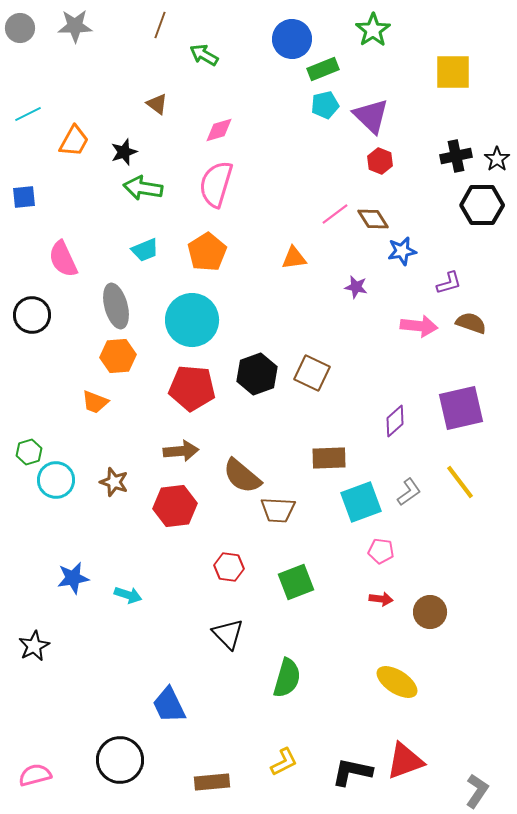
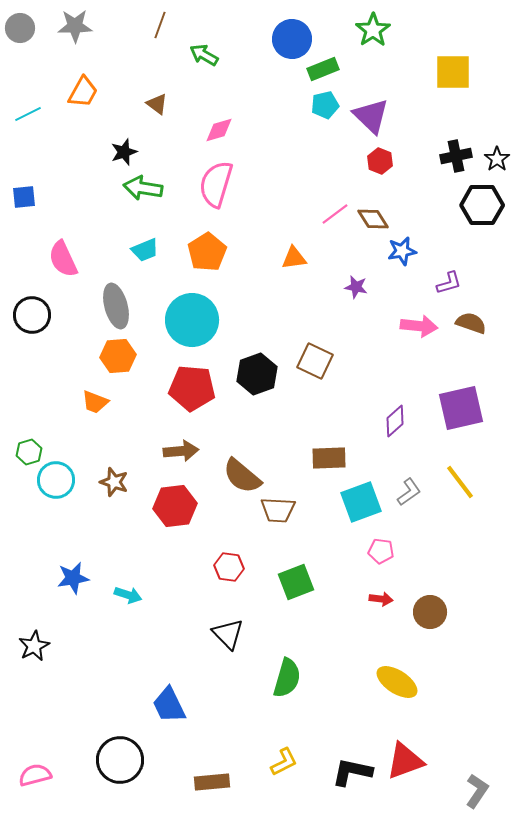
orange trapezoid at (74, 141): moved 9 px right, 49 px up
brown square at (312, 373): moved 3 px right, 12 px up
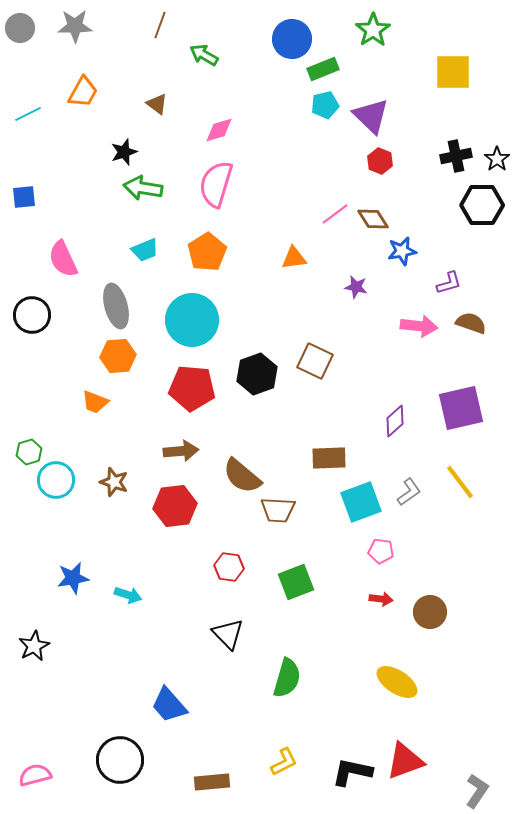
blue trapezoid at (169, 705): rotated 15 degrees counterclockwise
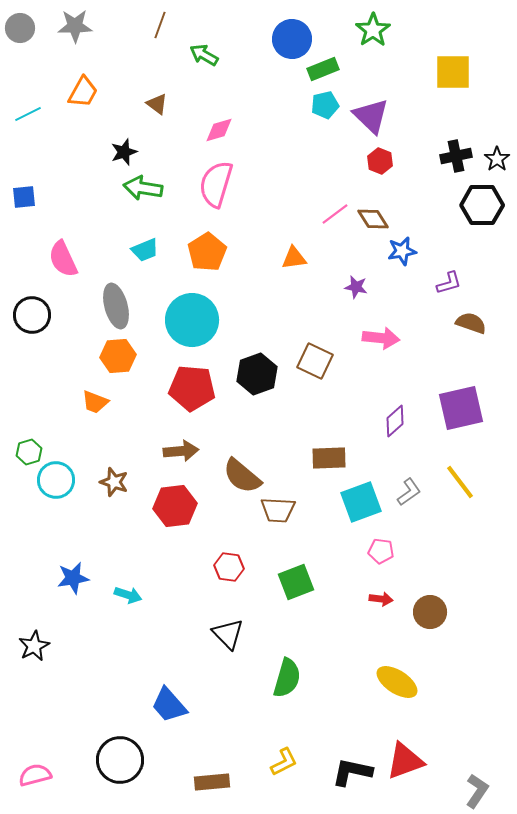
pink arrow at (419, 326): moved 38 px left, 12 px down
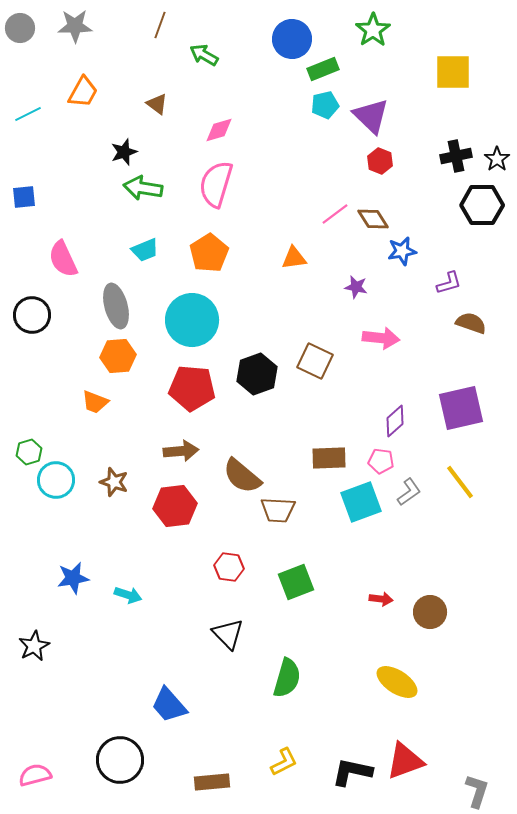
orange pentagon at (207, 252): moved 2 px right, 1 px down
pink pentagon at (381, 551): moved 90 px up
gray L-shape at (477, 791): rotated 16 degrees counterclockwise
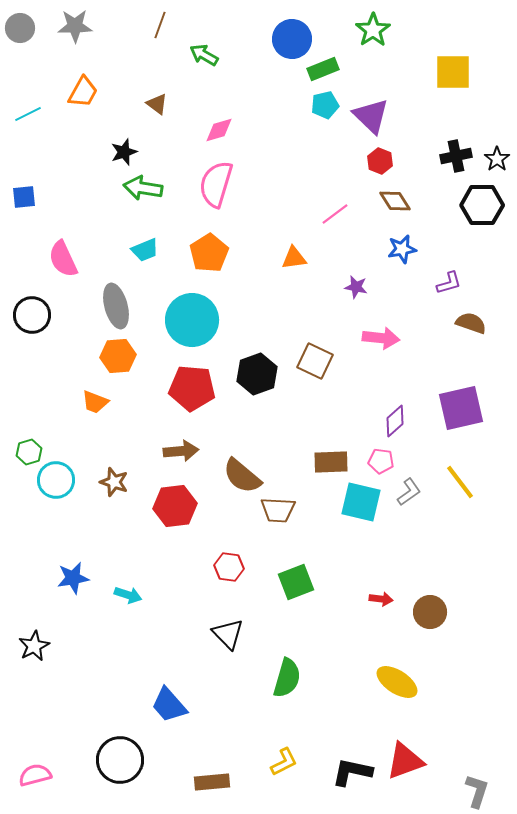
brown diamond at (373, 219): moved 22 px right, 18 px up
blue star at (402, 251): moved 2 px up
brown rectangle at (329, 458): moved 2 px right, 4 px down
cyan square at (361, 502): rotated 33 degrees clockwise
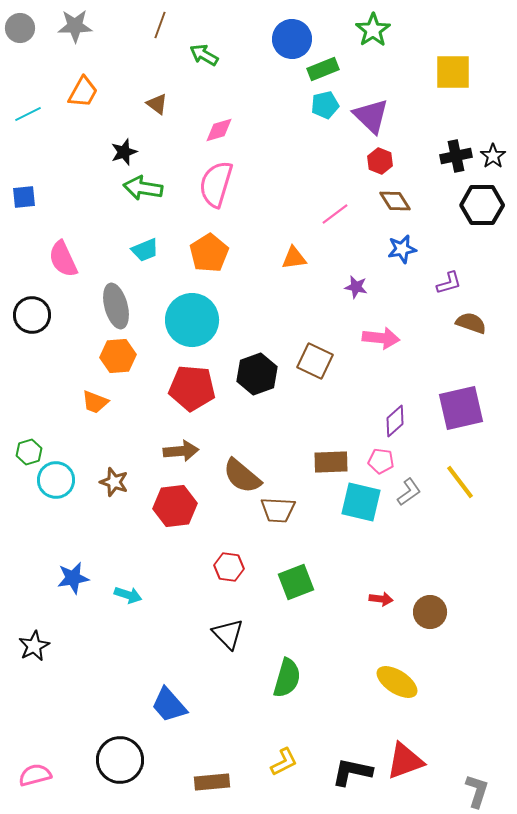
black star at (497, 159): moved 4 px left, 3 px up
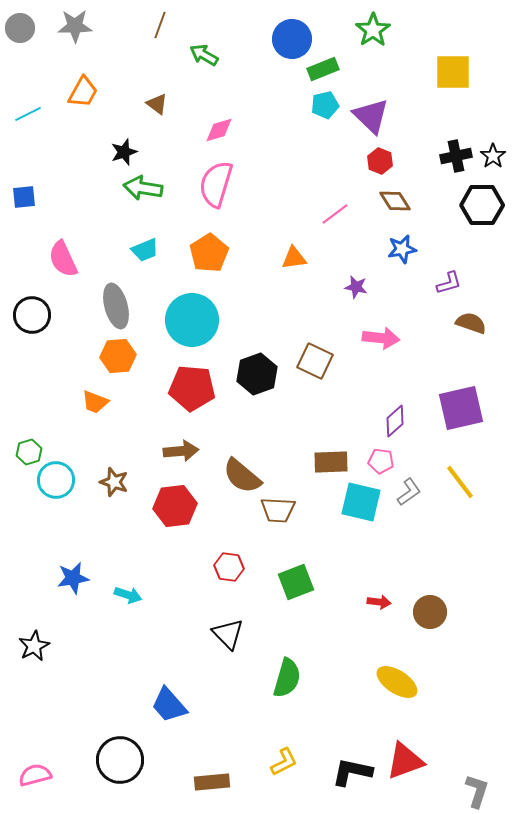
red arrow at (381, 599): moved 2 px left, 3 px down
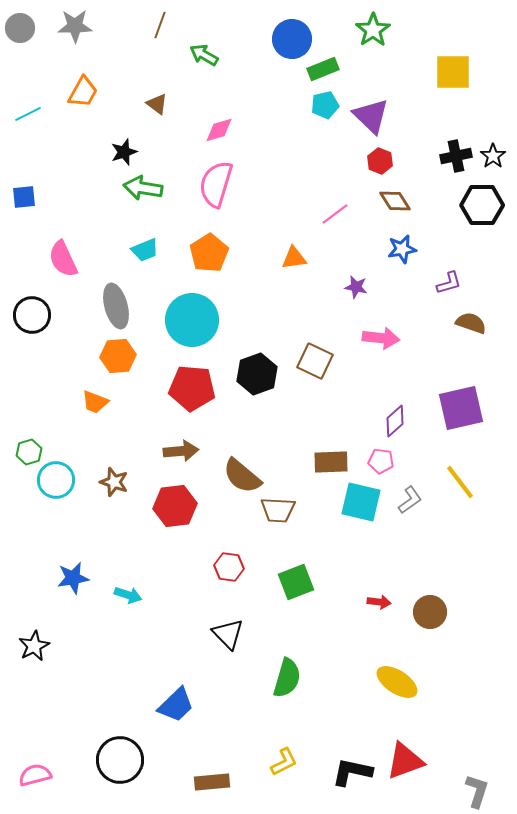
gray L-shape at (409, 492): moved 1 px right, 8 px down
blue trapezoid at (169, 705): moved 7 px right; rotated 93 degrees counterclockwise
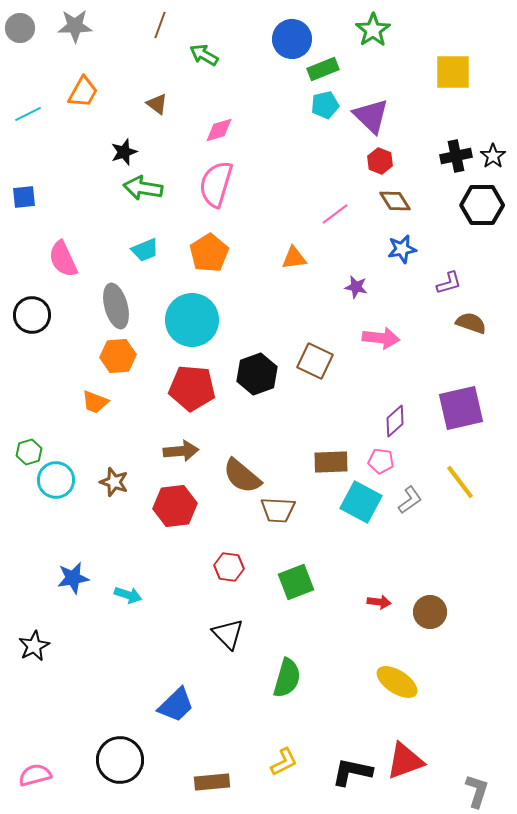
cyan square at (361, 502): rotated 15 degrees clockwise
